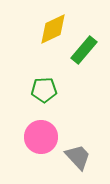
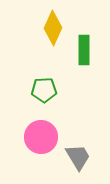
yellow diamond: moved 1 px up; rotated 40 degrees counterclockwise
green rectangle: rotated 40 degrees counterclockwise
gray trapezoid: rotated 12 degrees clockwise
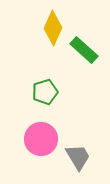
green rectangle: rotated 48 degrees counterclockwise
green pentagon: moved 1 px right, 2 px down; rotated 15 degrees counterclockwise
pink circle: moved 2 px down
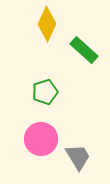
yellow diamond: moved 6 px left, 4 px up
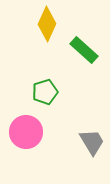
pink circle: moved 15 px left, 7 px up
gray trapezoid: moved 14 px right, 15 px up
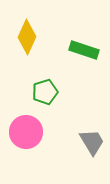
yellow diamond: moved 20 px left, 13 px down
green rectangle: rotated 24 degrees counterclockwise
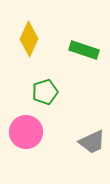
yellow diamond: moved 2 px right, 2 px down
gray trapezoid: rotated 96 degrees clockwise
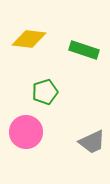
yellow diamond: rotated 72 degrees clockwise
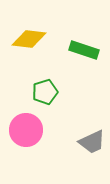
pink circle: moved 2 px up
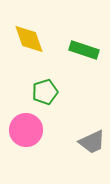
yellow diamond: rotated 64 degrees clockwise
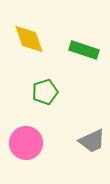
pink circle: moved 13 px down
gray trapezoid: moved 1 px up
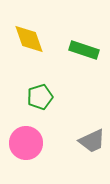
green pentagon: moved 5 px left, 5 px down
